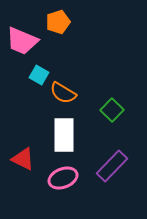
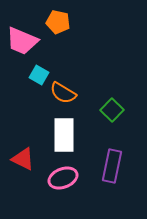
orange pentagon: rotated 30 degrees clockwise
purple rectangle: rotated 32 degrees counterclockwise
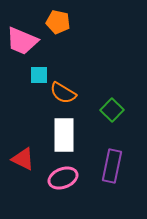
cyan square: rotated 30 degrees counterclockwise
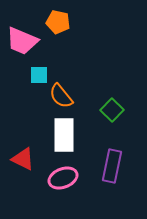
orange semicircle: moved 2 px left, 3 px down; rotated 20 degrees clockwise
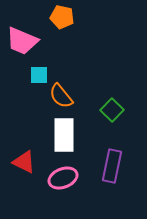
orange pentagon: moved 4 px right, 5 px up
red triangle: moved 1 px right, 3 px down
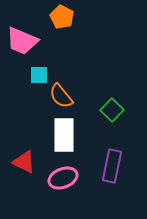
orange pentagon: rotated 15 degrees clockwise
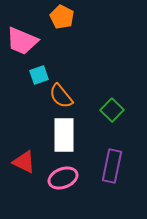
cyan square: rotated 18 degrees counterclockwise
